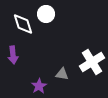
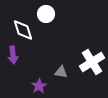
white diamond: moved 6 px down
gray triangle: moved 1 px left, 2 px up
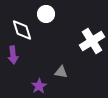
white diamond: moved 1 px left
white cross: moved 21 px up
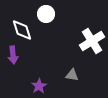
gray triangle: moved 11 px right, 3 px down
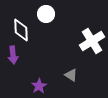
white diamond: moved 1 px left; rotated 15 degrees clockwise
gray triangle: moved 1 px left; rotated 24 degrees clockwise
